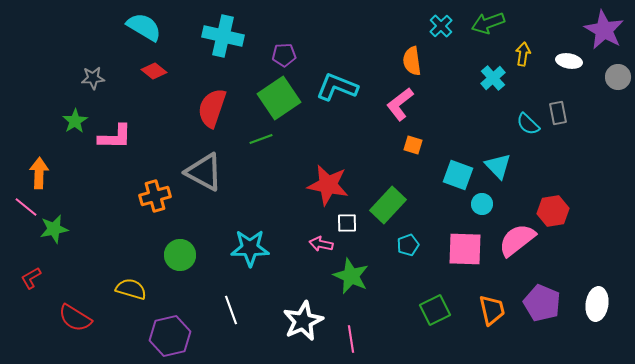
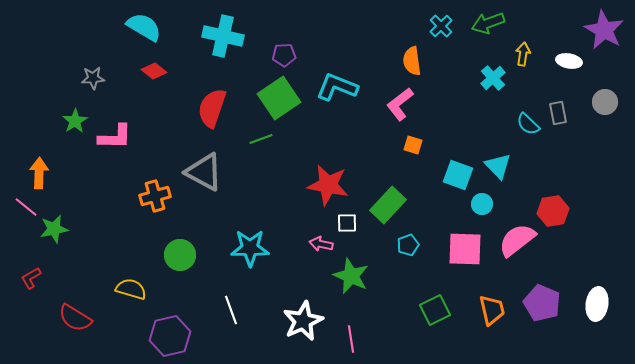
gray circle at (618, 77): moved 13 px left, 25 px down
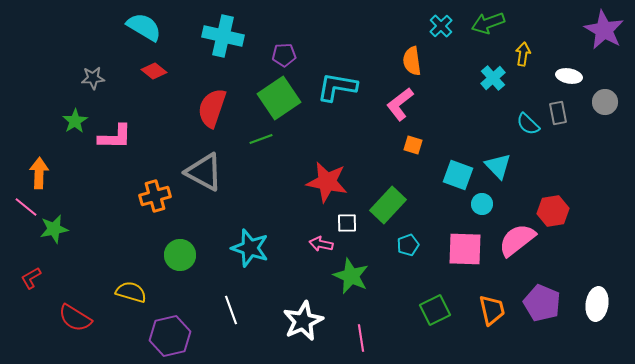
white ellipse at (569, 61): moved 15 px down
cyan L-shape at (337, 87): rotated 12 degrees counterclockwise
red star at (328, 185): moved 1 px left, 3 px up
cyan star at (250, 248): rotated 18 degrees clockwise
yellow semicircle at (131, 289): moved 3 px down
pink line at (351, 339): moved 10 px right, 1 px up
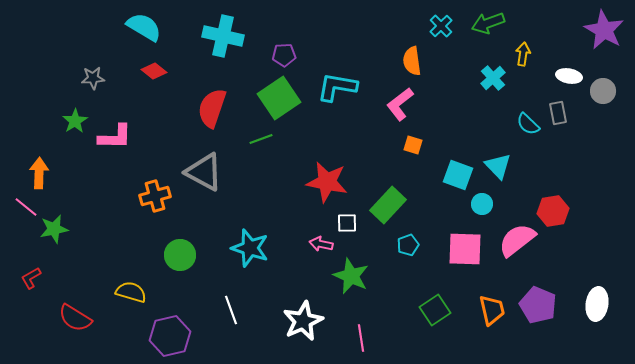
gray circle at (605, 102): moved 2 px left, 11 px up
purple pentagon at (542, 303): moved 4 px left, 2 px down
green square at (435, 310): rotated 8 degrees counterclockwise
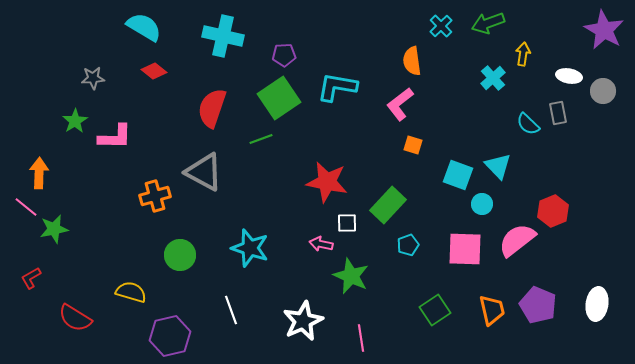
red hexagon at (553, 211): rotated 12 degrees counterclockwise
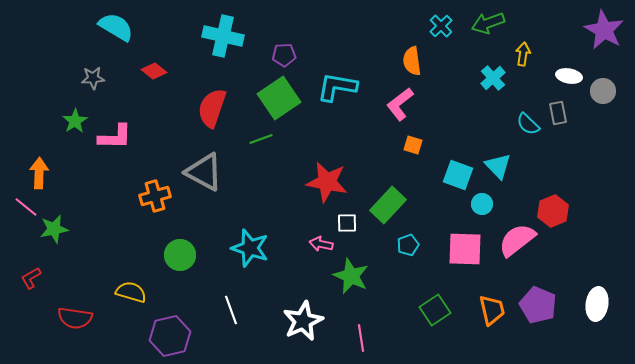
cyan semicircle at (144, 27): moved 28 px left
red semicircle at (75, 318): rotated 24 degrees counterclockwise
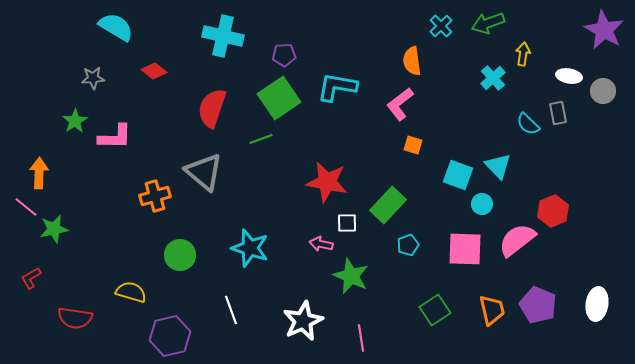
gray triangle at (204, 172): rotated 12 degrees clockwise
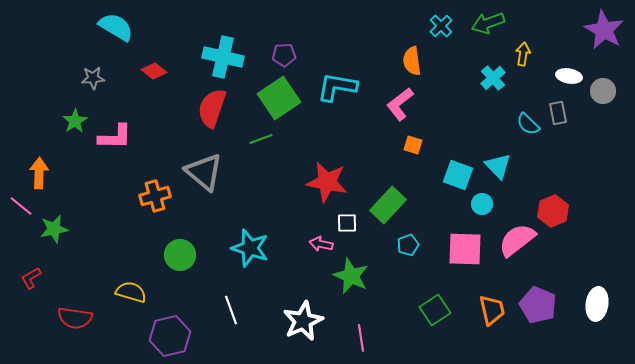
cyan cross at (223, 36): moved 21 px down
pink line at (26, 207): moved 5 px left, 1 px up
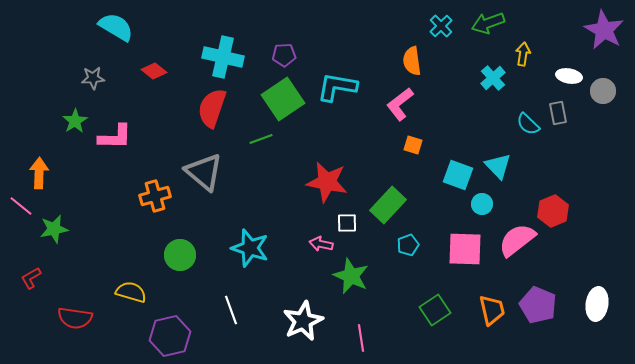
green square at (279, 98): moved 4 px right, 1 px down
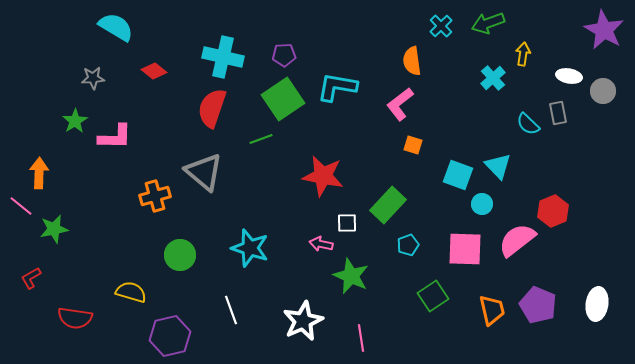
red star at (327, 182): moved 4 px left, 6 px up
green square at (435, 310): moved 2 px left, 14 px up
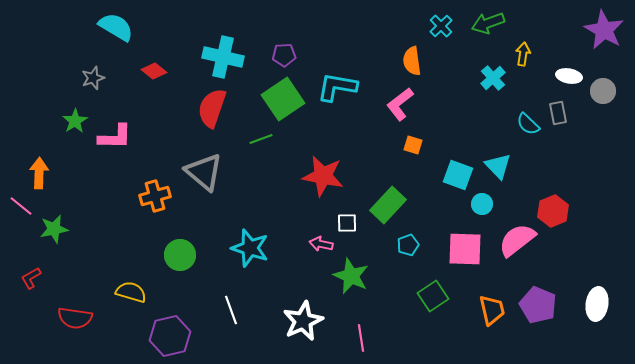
gray star at (93, 78): rotated 15 degrees counterclockwise
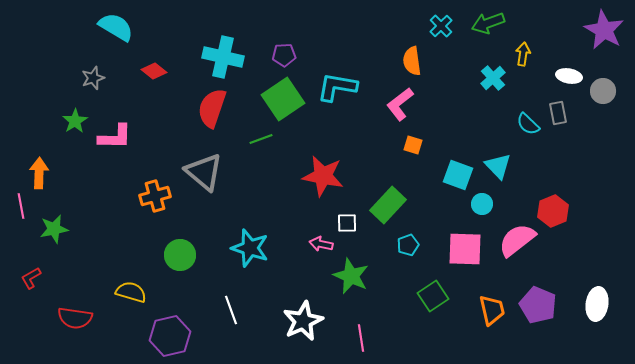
pink line at (21, 206): rotated 40 degrees clockwise
